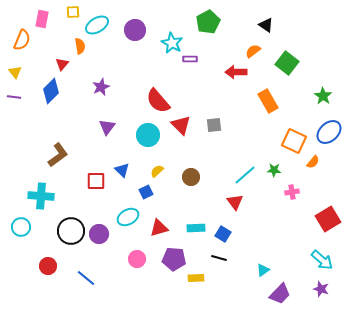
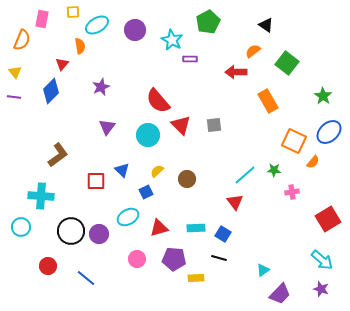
cyan star at (172, 43): moved 3 px up
brown circle at (191, 177): moved 4 px left, 2 px down
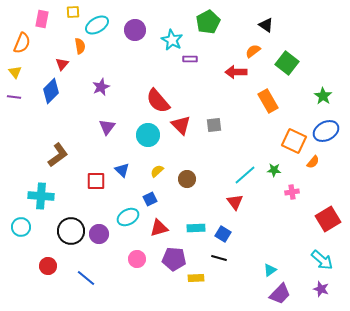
orange semicircle at (22, 40): moved 3 px down
blue ellipse at (329, 132): moved 3 px left, 1 px up; rotated 15 degrees clockwise
blue square at (146, 192): moved 4 px right, 7 px down
cyan triangle at (263, 270): moved 7 px right
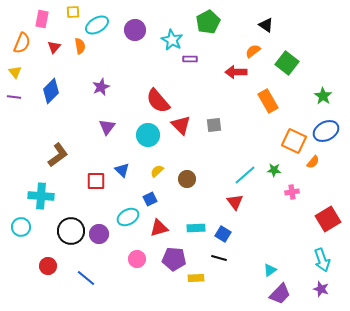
red triangle at (62, 64): moved 8 px left, 17 px up
cyan arrow at (322, 260): rotated 30 degrees clockwise
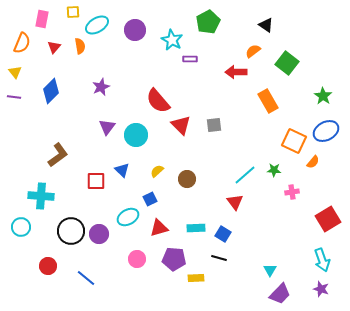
cyan circle at (148, 135): moved 12 px left
cyan triangle at (270, 270): rotated 24 degrees counterclockwise
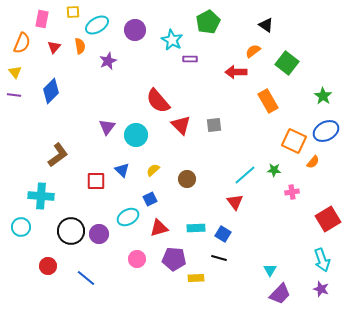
purple star at (101, 87): moved 7 px right, 26 px up
purple line at (14, 97): moved 2 px up
yellow semicircle at (157, 171): moved 4 px left, 1 px up
